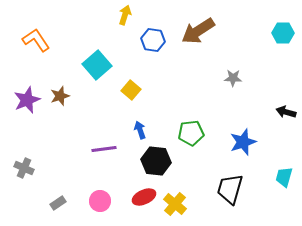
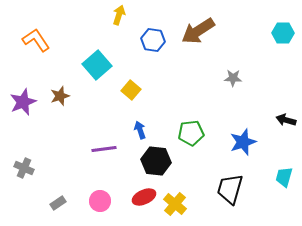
yellow arrow: moved 6 px left
purple star: moved 4 px left, 2 px down
black arrow: moved 8 px down
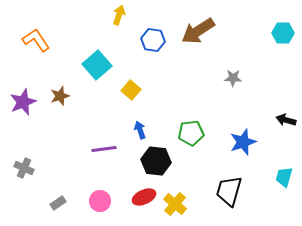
black trapezoid: moved 1 px left, 2 px down
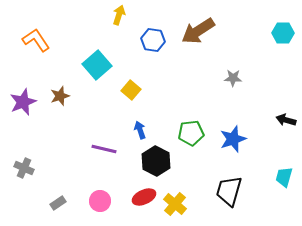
blue star: moved 10 px left, 3 px up
purple line: rotated 20 degrees clockwise
black hexagon: rotated 20 degrees clockwise
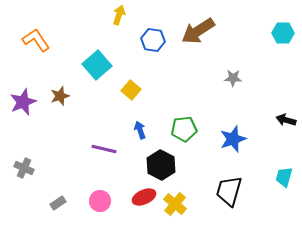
green pentagon: moved 7 px left, 4 px up
black hexagon: moved 5 px right, 4 px down
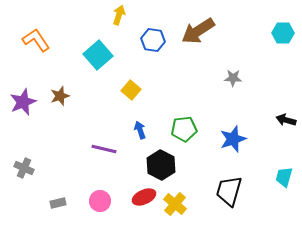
cyan square: moved 1 px right, 10 px up
gray rectangle: rotated 21 degrees clockwise
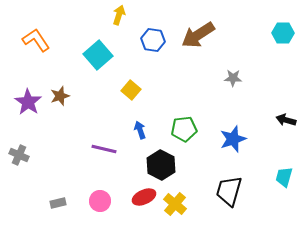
brown arrow: moved 4 px down
purple star: moved 5 px right; rotated 16 degrees counterclockwise
gray cross: moved 5 px left, 13 px up
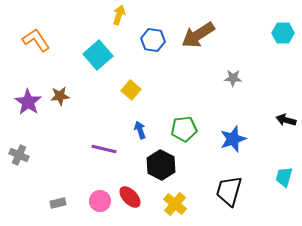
brown star: rotated 12 degrees clockwise
red ellipse: moved 14 px left; rotated 70 degrees clockwise
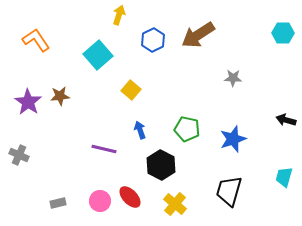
blue hexagon: rotated 25 degrees clockwise
green pentagon: moved 3 px right; rotated 20 degrees clockwise
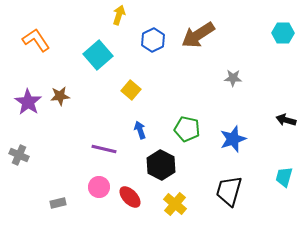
pink circle: moved 1 px left, 14 px up
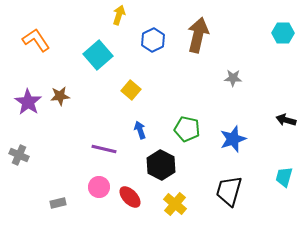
brown arrow: rotated 136 degrees clockwise
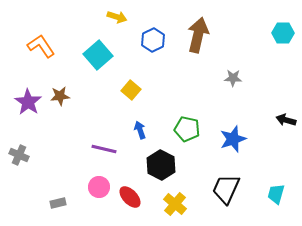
yellow arrow: moved 2 px left, 2 px down; rotated 90 degrees clockwise
orange L-shape: moved 5 px right, 6 px down
cyan trapezoid: moved 8 px left, 17 px down
black trapezoid: moved 3 px left, 2 px up; rotated 8 degrees clockwise
